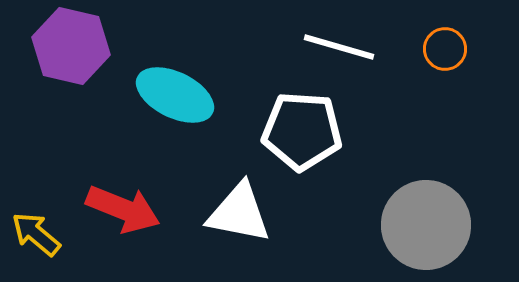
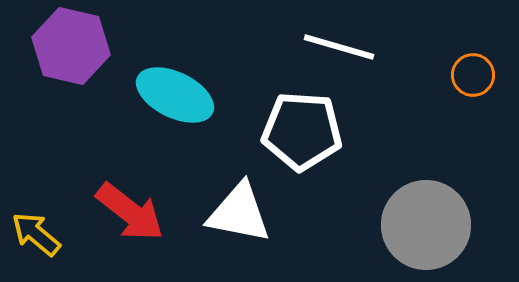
orange circle: moved 28 px right, 26 px down
red arrow: moved 7 px right, 3 px down; rotated 16 degrees clockwise
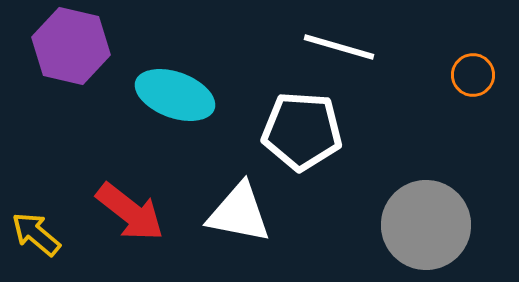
cyan ellipse: rotated 6 degrees counterclockwise
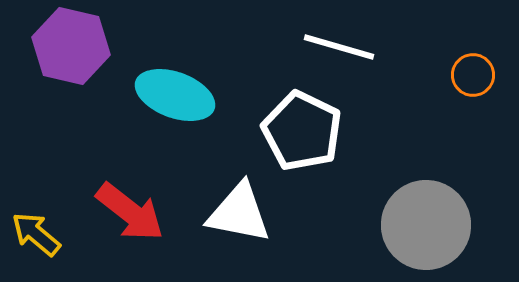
white pentagon: rotated 22 degrees clockwise
